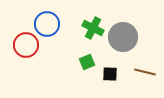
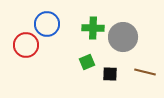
green cross: rotated 25 degrees counterclockwise
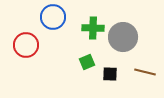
blue circle: moved 6 px right, 7 px up
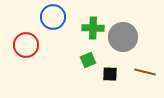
green square: moved 1 px right, 2 px up
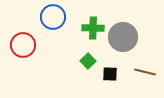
red circle: moved 3 px left
green square: moved 1 px down; rotated 21 degrees counterclockwise
